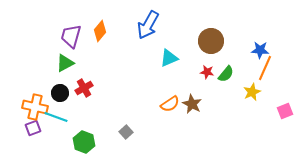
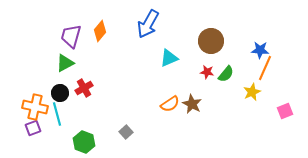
blue arrow: moved 1 px up
cyan line: moved 1 px right, 3 px up; rotated 55 degrees clockwise
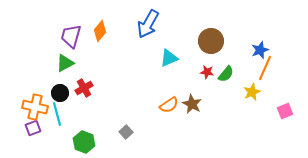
blue star: rotated 24 degrees counterclockwise
orange semicircle: moved 1 px left, 1 px down
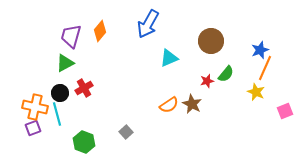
red star: moved 9 px down; rotated 24 degrees counterclockwise
yellow star: moved 4 px right; rotated 24 degrees counterclockwise
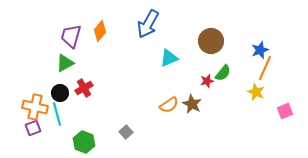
green semicircle: moved 3 px left, 1 px up
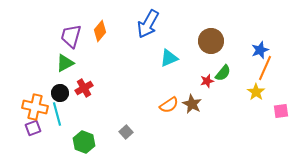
yellow star: rotated 12 degrees clockwise
pink square: moved 4 px left; rotated 14 degrees clockwise
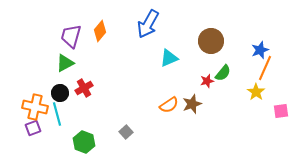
brown star: rotated 24 degrees clockwise
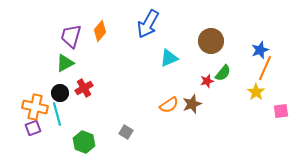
gray square: rotated 16 degrees counterclockwise
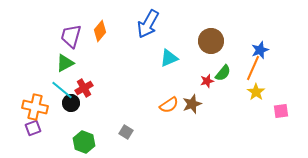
orange line: moved 12 px left
black circle: moved 11 px right, 10 px down
cyan line: moved 5 px right, 24 px up; rotated 35 degrees counterclockwise
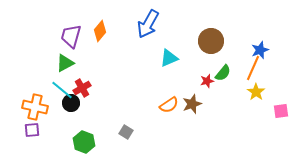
red cross: moved 2 px left
purple square: moved 1 px left, 2 px down; rotated 14 degrees clockwise
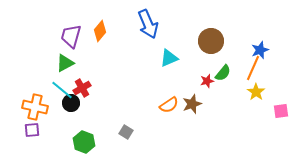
blue arrow: rotated 52 degrees counterclockwise
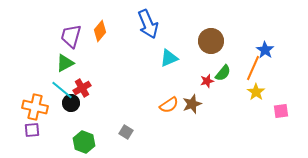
blue star: moved 5 px right; rotated 18 degrees counterclockwise
